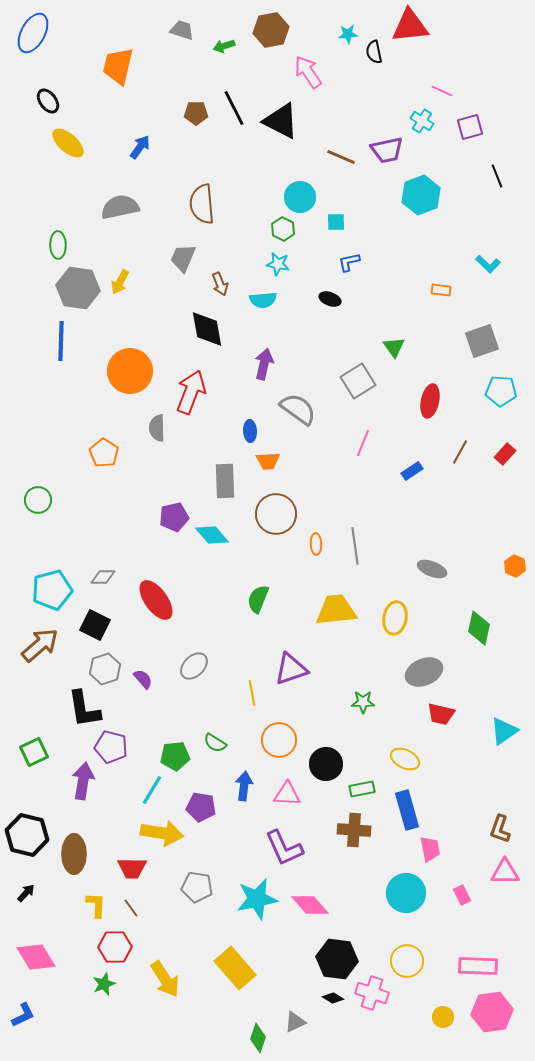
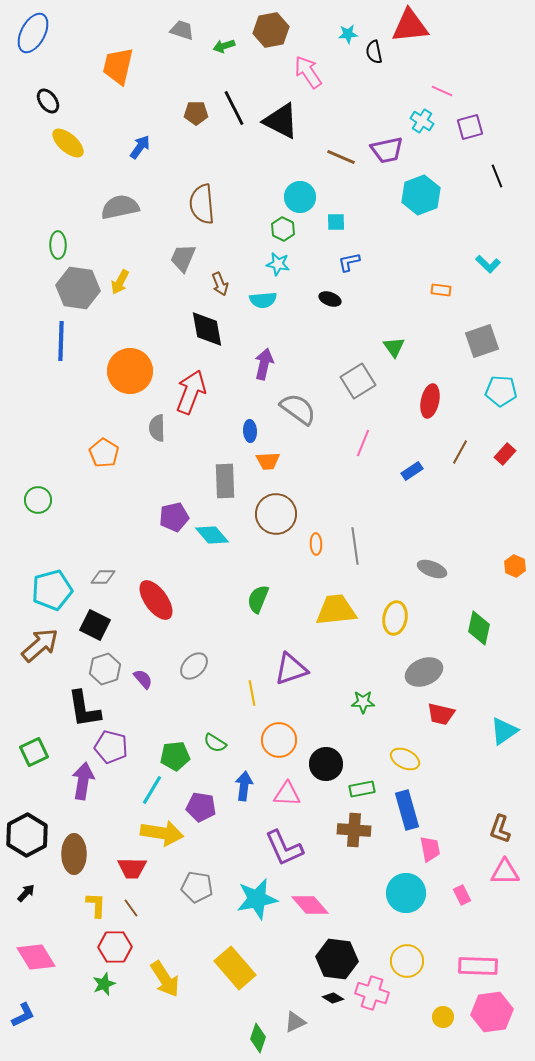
black hexagon at (27, 835): rotated 18 degrees clockwise
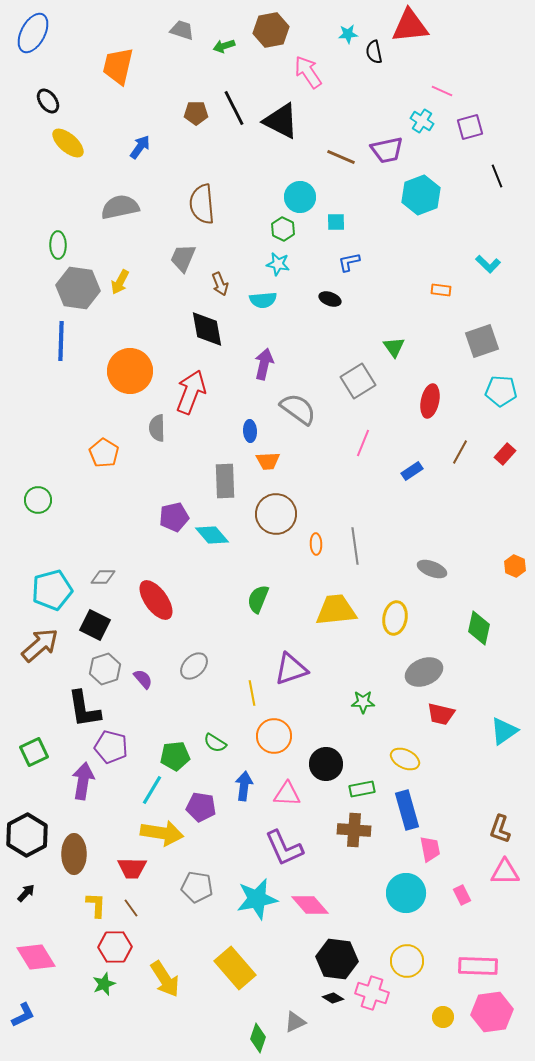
orange circle at (279, 740): moved 5 px left, 4 px up
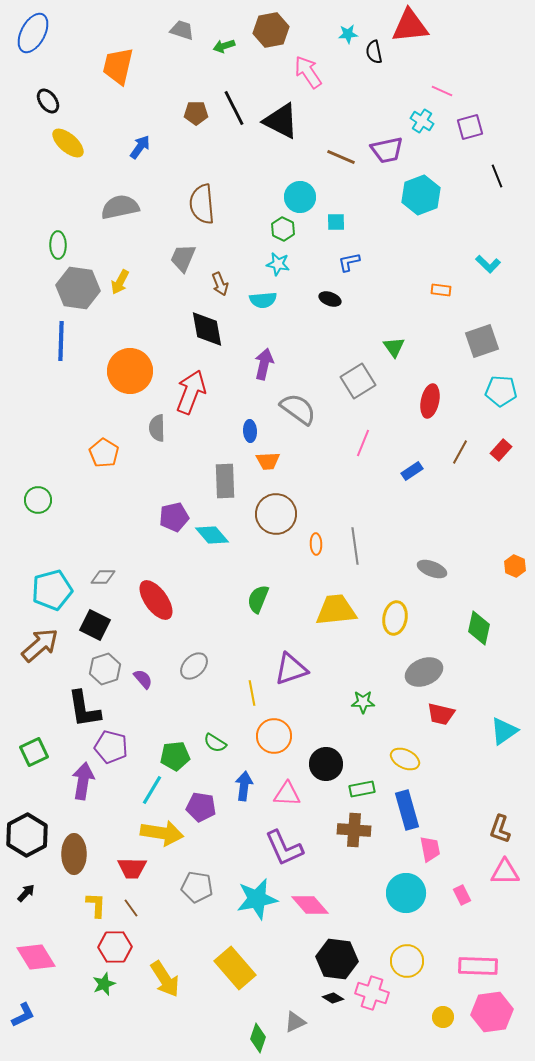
red rectangle at (505, 454): moved 4 px left, 4 px up
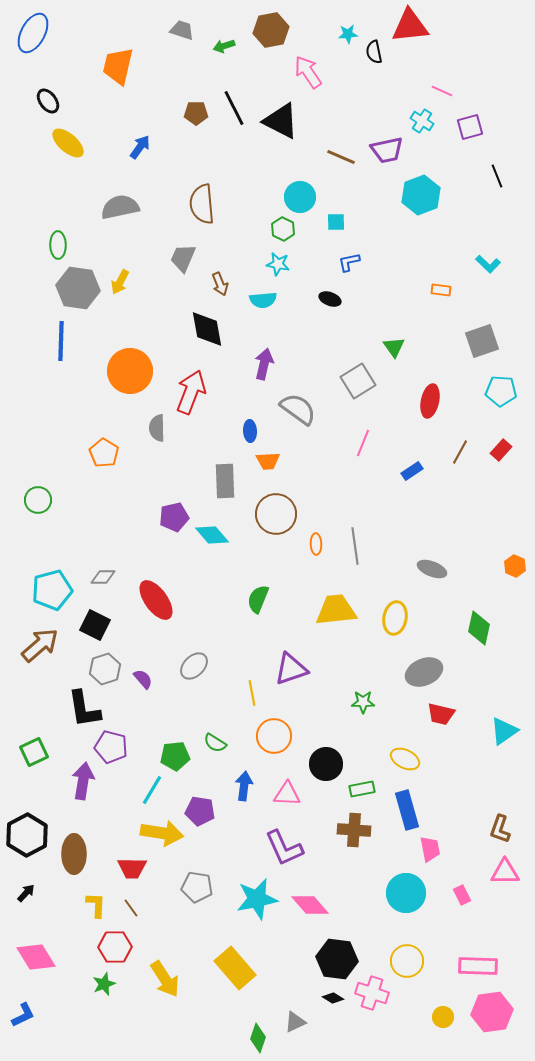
purple pentagon at (201, 807): moved 1 px left, 4 px down
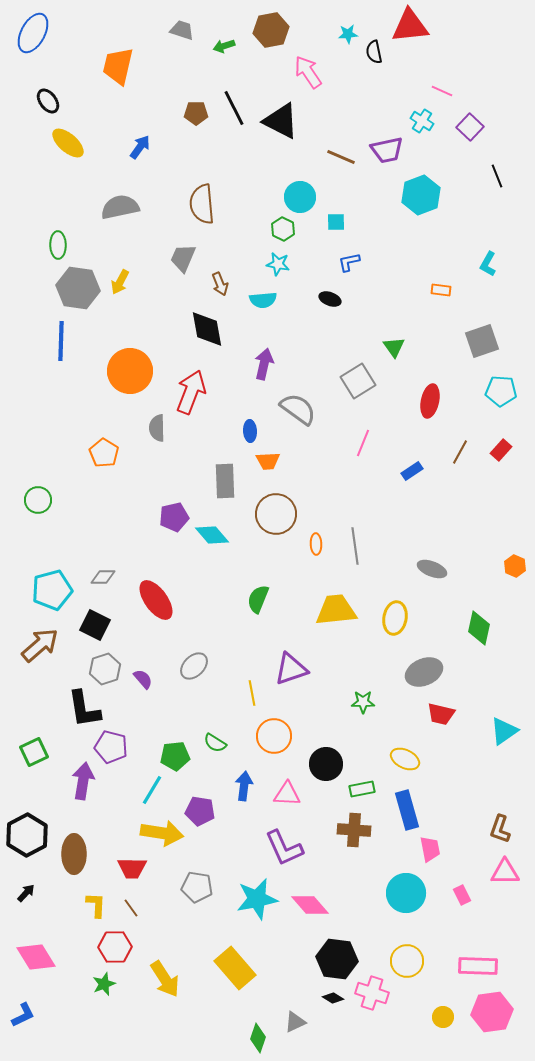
purple square at (470, 127): rotated 32 degrees counterclockwise
cyan L-shape at (488, 264): rotated 75 degrees clockwise
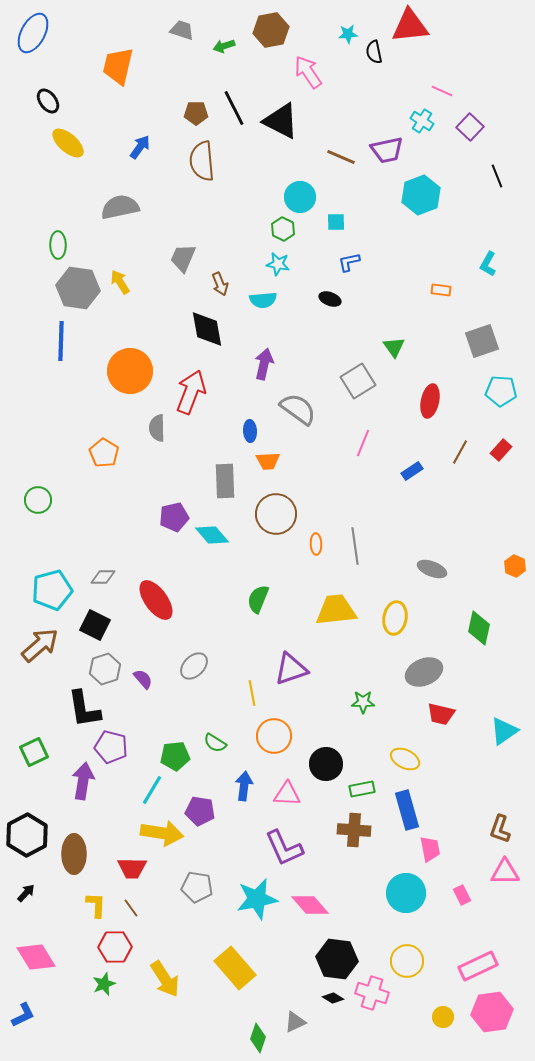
brown semicircle at (202, 204): moved 43 px up
yellow arrow at (120, 282): rotated 120 degrees clockwise
pink rectangle at (478, 966): rotated 27 degrees counterclockwise
